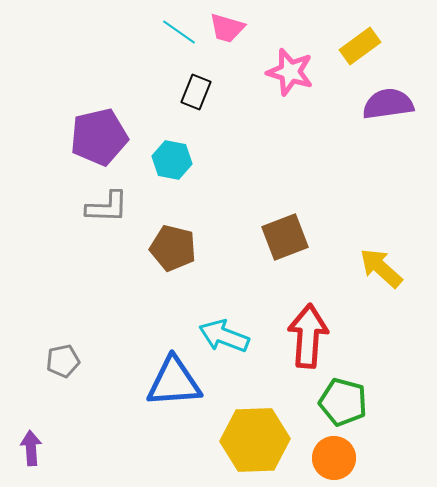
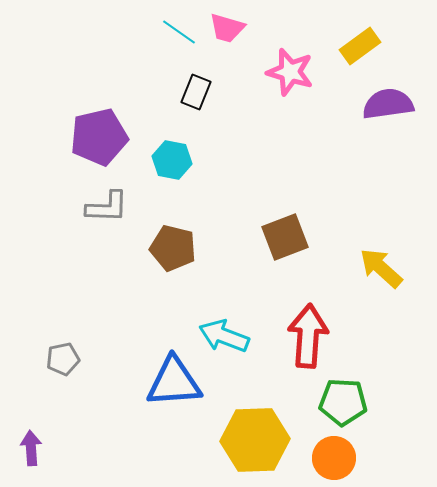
gray pentagon: moved 2 px up
green pentagon: rotated 12 degrees counterclockwise
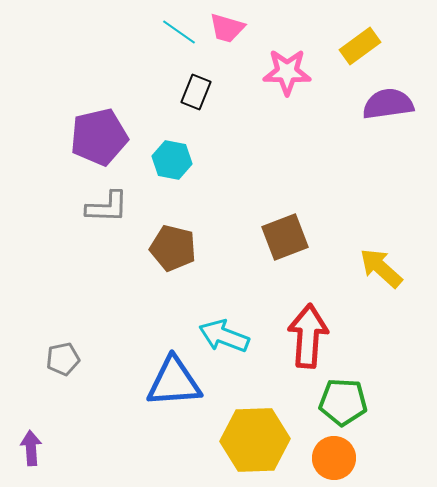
pink star: moved 3 px left; rotated 15 degrees counterclockwise
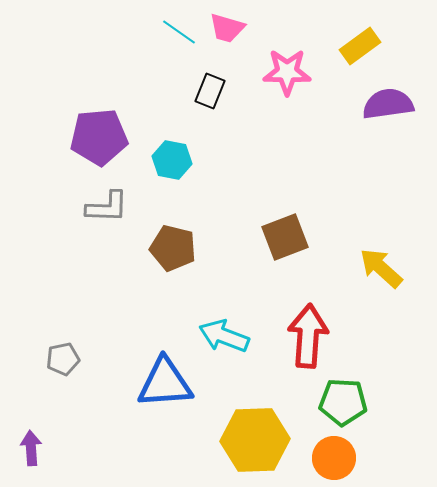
black rectangle: moved 14 px right, 1 px up
purple pentagon: rotated 8 degrees clockwise
blue triangle: moved 9 px left, 1 px down
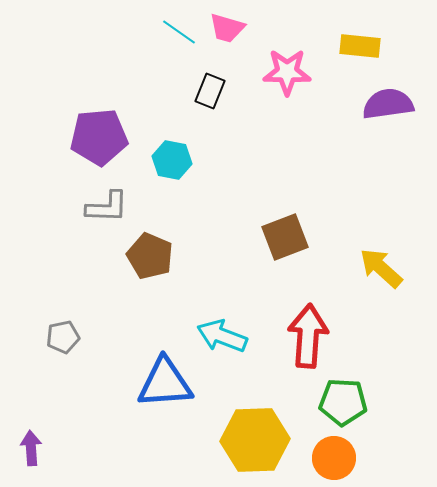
yellow rectangle: rotated 42 degrees clockwise
brown pentagon: moved 23 px left, 8 px down; rotated 9 degrees clockwise
cyan arrow: moved 2 px left
gray pentagon: moved 22 px up
